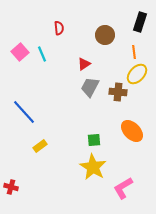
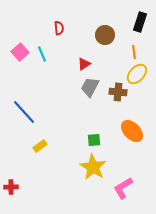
red cross: rotated 16 degrees counterclockwise
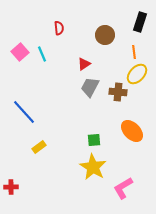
yellow rectangle: moved 1 px left, 1 px down
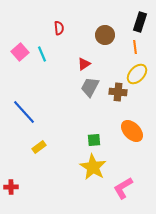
orange line: moved 1 px right, 5 px up
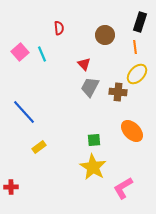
red triangle: rotated 40 degrees counterclockwise
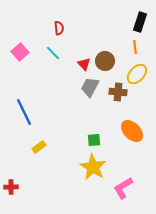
brown circle: moved 26 px down
cyan line: moved 11 px right, 1 px up; rotated 21 degrees counterclockwise
blue line: rotated 16 degrees clockwise
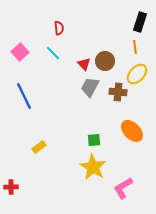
blue line: moved 16 px up
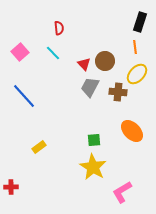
blue line: rotated 16 degrees counterclockwise
pink L-shape: moved 1 px left, 4 px down
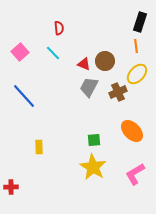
orange line: moved 1 px right, 1 px up
red triangle: rotated 24 degrees counterclockwise
gray trapezoid: moved 1 px left
brown cross: rotated 30 degrees counterclockwise
yellow rectangle: rotated 56 degrees counterclockwise
pink L-shape: moved 13 px right, 18 px up
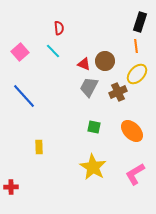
cyan line: moved 2 px up
green square: moved 13 px up; rotated 16 degrees clockwise
